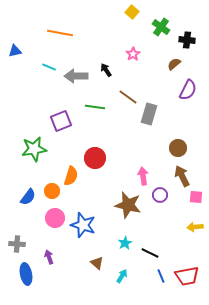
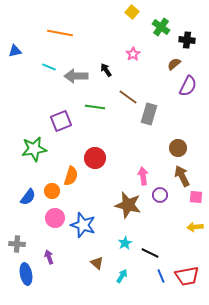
purple semicircle: moved 4 px up
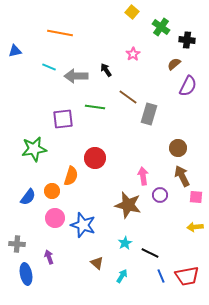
purple square: moved 2 px right, 2 px up; rotated 15 degrees clockwise
